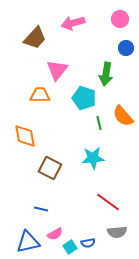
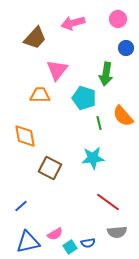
pink circle: moved 2 px left
blue line: moved 20 px left, 3 px up; rotated 56 degrees counterclockwise
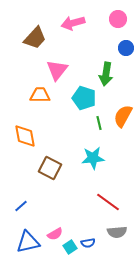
orange semicircle: rotated 70 degrees clockwise
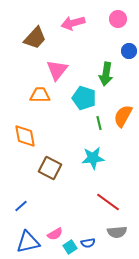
blue circle: moved 3 px right, 3 px down
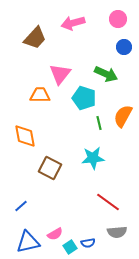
blue circle: moved 5 px left, 4 px up
pink triangle: moved 3 px right, 4 px down
green arrow: rotated 75 degrees counterclockwise
